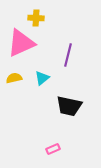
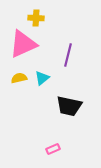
pink triangle: moved 2 px right, 1 px down
yellow semicircle: moved 5 px right
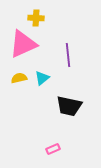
purple line: rotated 20 degrees counterclockwise
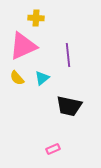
pink triangle: moved 2 px down
yellow semicircle: moved 2 px left; rotated 119 degrees counterclockwise
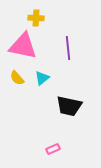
pink triangle: rotated 36 degrees clockwise
purple line: moved 7 px up
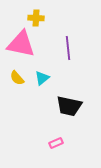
pink triangle: moved 2 px left, 2 px up
pink rectangle: moved 3 px right, 6 px up
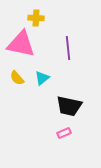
pink rectangle: moved 8 px right, 10 px up
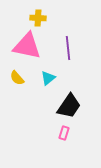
yellow cross: moved 2 px right
pink triangle: moved 6 px right, 2 px down
cyan triangle: moved 6 px right
black trapezoid: rotated 68 degrees counterclockwise
pink rectangle: rotated 48 degrees counterclockwise
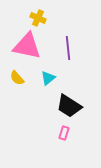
yellow cross: rotated 21 degrees clockwise
black trapezoid: rotated 88 degrees clockwise
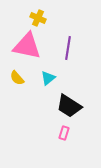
purple line: rotated 15 degrees clockwise
